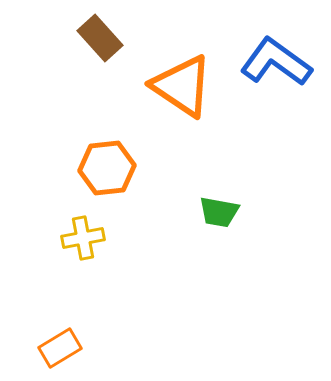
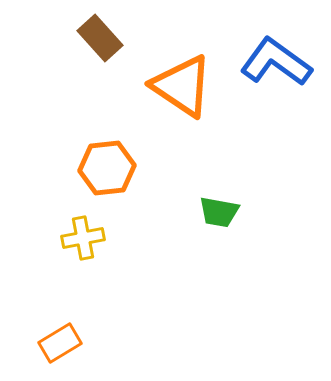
orange rectangle: moved 5 px up
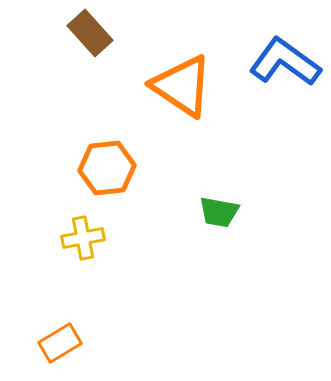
brown rectangle: moved 10 px left, 5 px up
blue L-shape: moved 9 px right
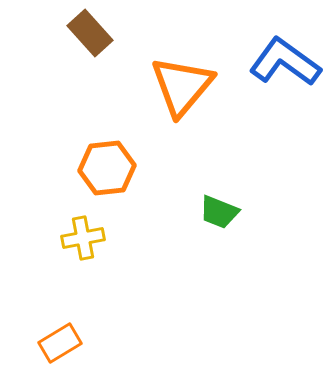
orange triangle: rotated 36 degrees clockwise
green trapezoid: rotated 12 degrees clockwise
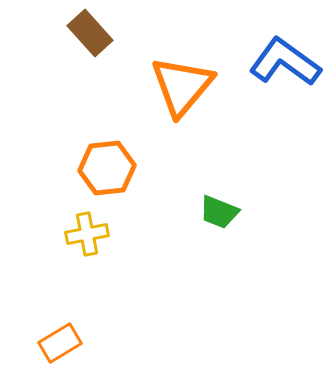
yellow cross: moved 4 px right, 4 px up
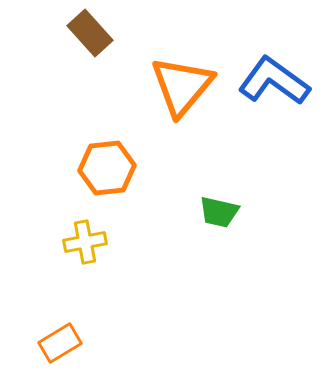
blue L-shape: moved 11 px left, 19 px down
green trapezoid: rotated 9 degrees counterclockwise
yellow cross: moved 2 px left, 8 px down
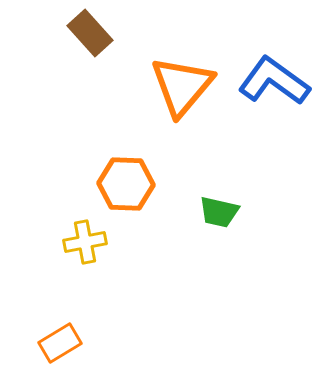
orange hexagon: moved 19 px right, 16 px down; rotated 8 degrees clockwise
